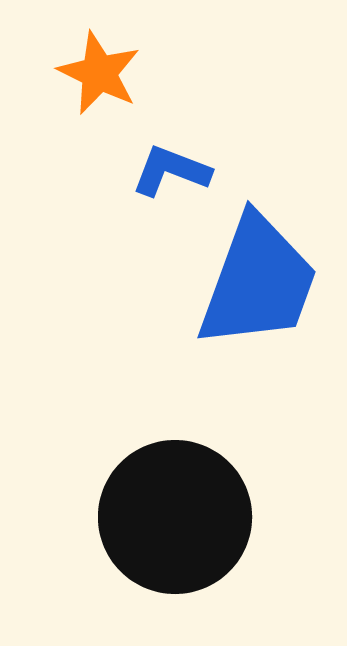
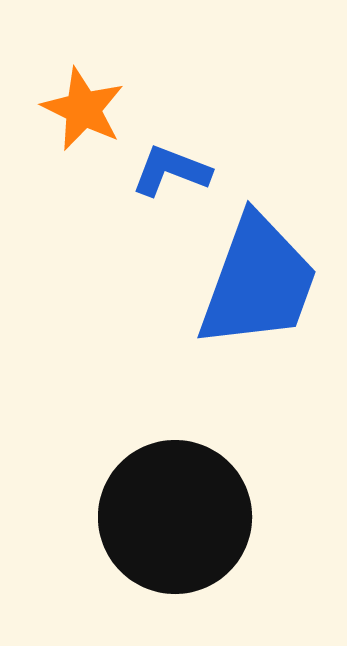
orange star: moved 16 px left, 36 px down
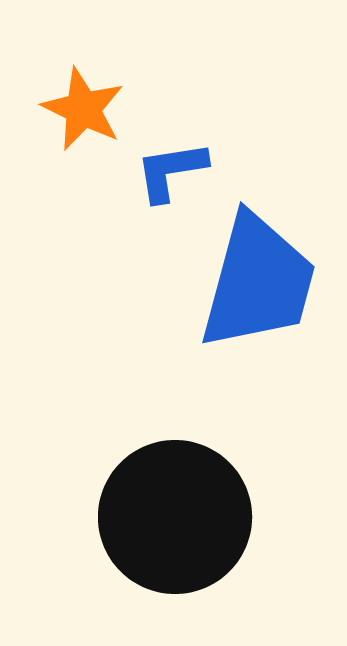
blue L-shape: rotated 30 degrees counterclockwise
blue trapezoid: rotated 5 degrees counterclockwise
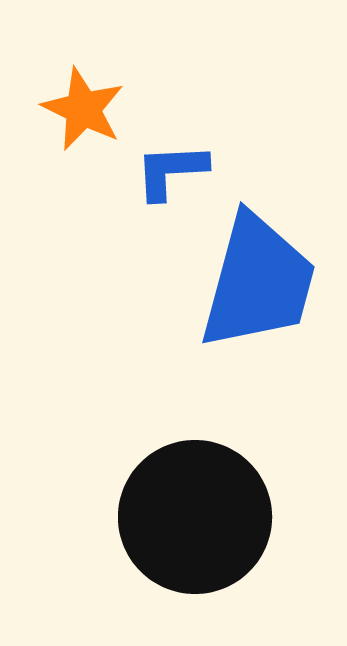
blue L-shape: rotated 6 degrees clockwise
black circle: moved 20 px right
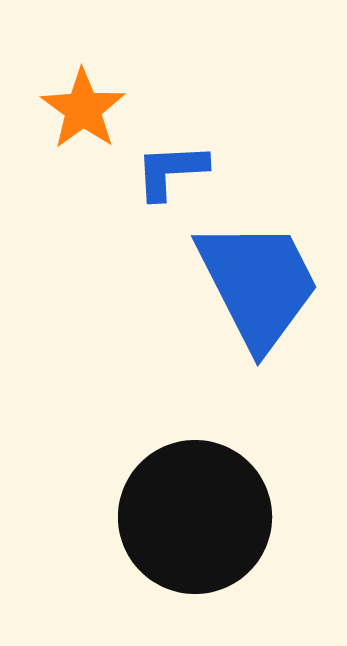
orange star: rotated 10 degrees clockwise
blue trapezoid: moved 2 px down; rotated 42 degrees counterclockwise
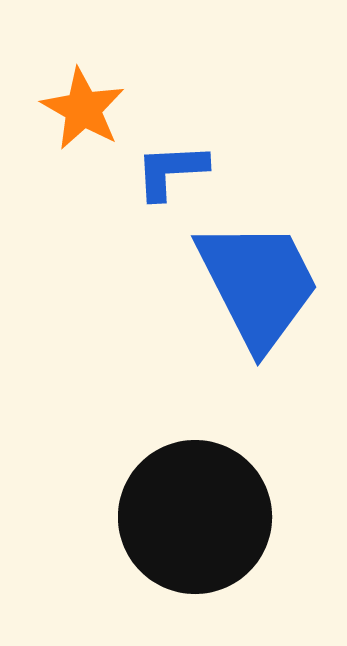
orange star: rotated 6 degrees counterclockwise
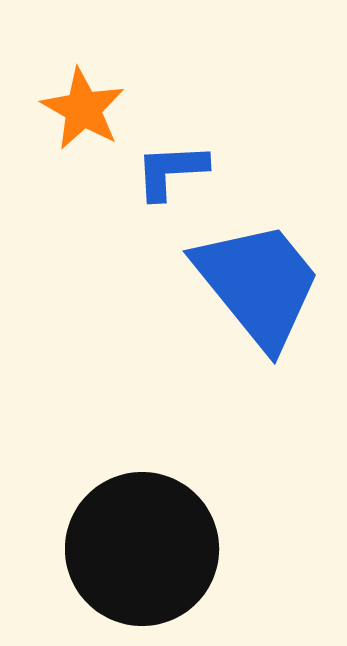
blue trapezoid: rotated 12 degrees counterclockwise
black circle: moved 53 px left, 32 px down
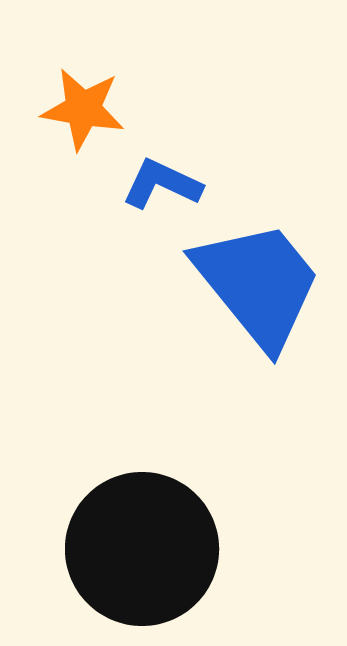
orange star: rotated 20 degrees counterclockwise
blue L-shape: moved 9 px left, 13 px down; rotated 28 degrees clockwise
